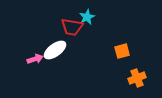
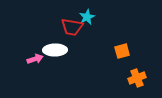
white ellipse: rotated 35 degrees clockwise
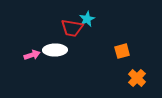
cyan star: moved 2 px down
red trapezoid: moved 1 px down
pink arrow: moved 3 px left, 4 px up
orange cross: rotated 24 degrees counterclockwise
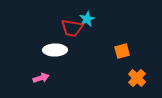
pink arrow: moved 9 px right, 23 px down
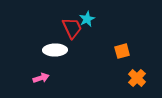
red trapezoid: rotated 125 degrees counterclockwise
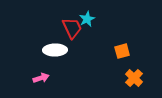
orange cross: moved 3 px left
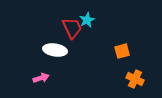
cyan star: moved 1 px down
white ellipse: rotated 10 degrees clockwise
orange cross: moved 1 px right, 1 px down; rotated 18 degrees counterclockwise
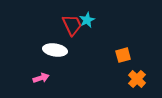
red trapezoid: moved 3 px up
orange square: moved 1 px right, 4 px down
orange cross: moved 2 px right; rotated 18 degrees clockwise
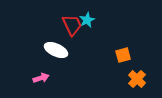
white ellipse: moved 1 px right; rotated 15 degrees clockwise
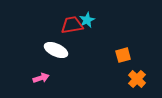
red trapezoid: rotated 75 degrees counterclockwise
